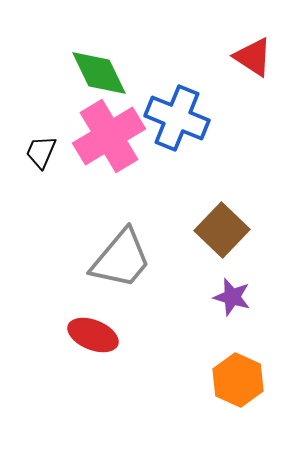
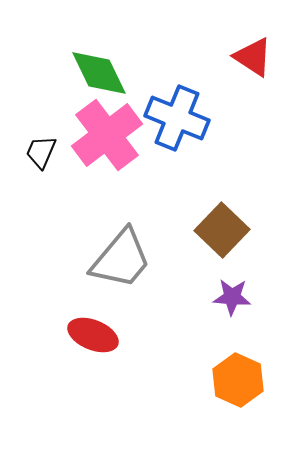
pink cross: moved 2 px left, 1 px up; rotated 6 degrees counterclockwise
purple star: rotated 12 degrees counterclockwise
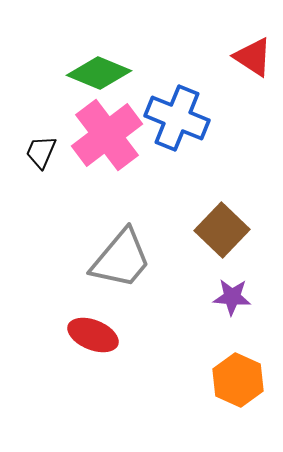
green diamond: rotated 42 degrees counterclockwise
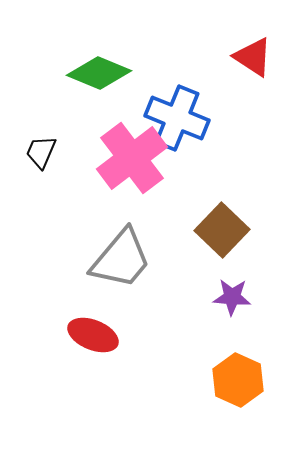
pink cross: moved 25 px right, 23 px down
